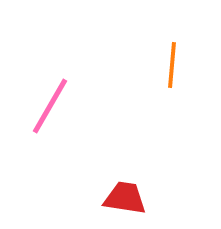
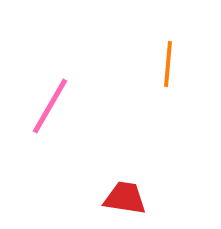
orange line: moved 4 px left, 1 px up
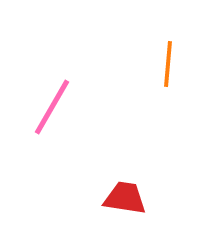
pink line: moved 2 px right, 1 px down
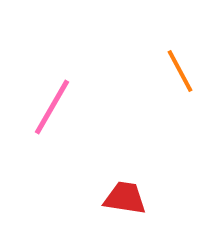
orange line: moved 12 px right, 7 px down; rotated 33 degrees counterclockwise
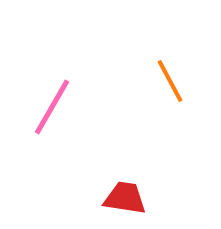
orange line: moved 10 px left, 10 px down
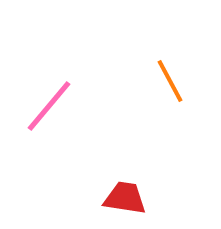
pink line: moved 3 px left, 1 px up; rotated 10 degrees clockwise
